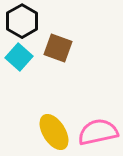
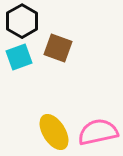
cyan square: rotated 28 degrees clockwise
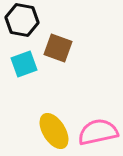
black hexagon: moved 1 px up; rotated 20 degrees counterclockwise
cyan square: moved 5 px right, 7 px down
yellow ellipse: moved 1 px up
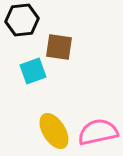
black hexagon: rotated 16 degrees counterclockwise
brown square: moved 1 px right, 1 px up; rotated 12 degrees counterclockwise
cyan square: moved 9 px right, 7 px down
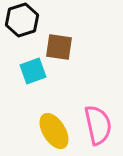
black hexagon: rotated 12 degrees counterclockwise
pink semicircle: moved 7 px up; rotated 90 degrees clockwise
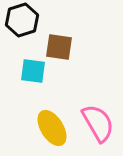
cyan square: rotated 28 degrees clockwise
pink semicircle: moved 2 px up; rotated 18 degrees counterclockwise
yellow ellipse: moved 2 px left, 3 px up
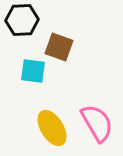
black hexagon: rotated 16 degrees clockwise
brown square: rotated 12 degrees clockwise
pink semicircle: moved 1 px left
